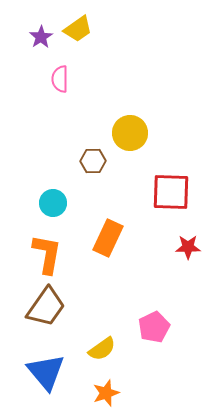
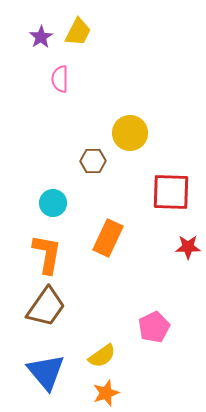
yellow trapezoid: moved 3 px down; rotated 28 degrees counterclockwise
yellow semicircle: moved 7 px down
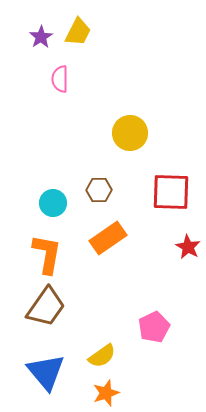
brown hexagon: moved 6 px right, 29 px down
orange rectangle: rotated 30 degrees clockwise
red star: rotated 30 degrees clockwise
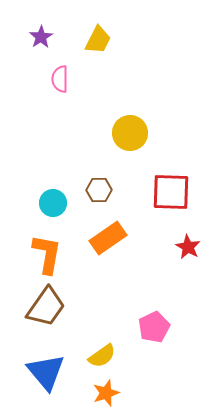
yellow trapezoid: moved 20 px right, 8 px down
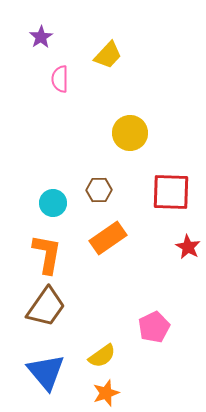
yellow trapezoid: moved 10 px right, 15 px down; rotated 16 degrees clockwise
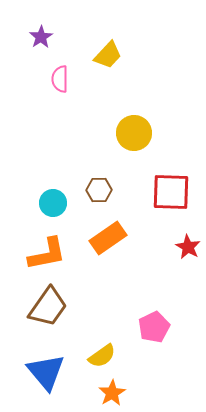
yellow circle: moved 4 px right
orange L-shape: rotated 69 degrees clockwise
brown trapezoid: moved 2 px right
orange star: moved 6 px right; rotated 12 degrees counterclockwise
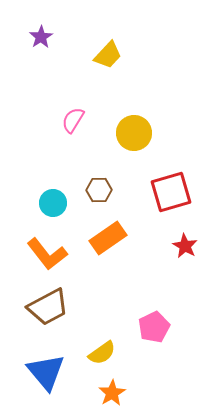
pink semicircle: moved 13 px right, 41 px down; rotated 32 degrees clockwise
red square: rotated 18 degrees counterclockwise
red star: moved 3 px left, 1 px up
orange L-shape: rotated 63 degrees clockwise
brown trapezoid: rotated 27 degrees clockwise
yellow semicircle: moved 3 px up
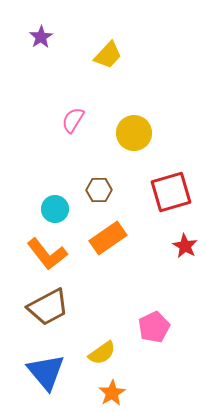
cyan circle: moved 2 px right, 6 px down
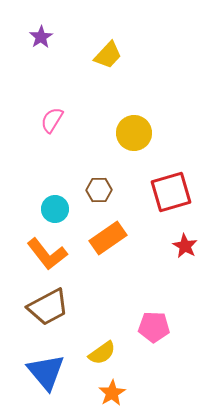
pink semicircle: moved 21 px left
pink pentagon: rotated 28 degrees clockwise
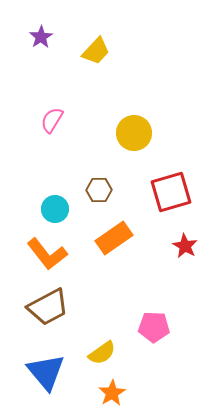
yellow trapezoid: moved 12 px left, 4 px up
orange rectangle: moved 6 px right
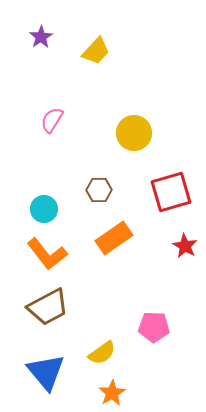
cyan circle: moved 11 px left
